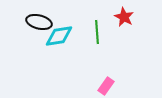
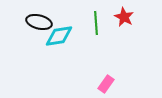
green line: moved 1 px left, 9 px up
pink rectangle: moved 2 px up
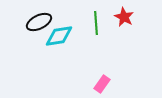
black ellipse: rotated 40 degrees counterclockwise
pink rectangle: moved 4 px left
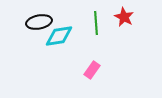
black ellipse: rotated 15 degrees clockwise
pink rectangle: moved 10 px left, 14 px up
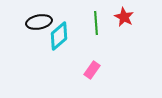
cyan diamond: rotated 32 degrees counterclockwise
